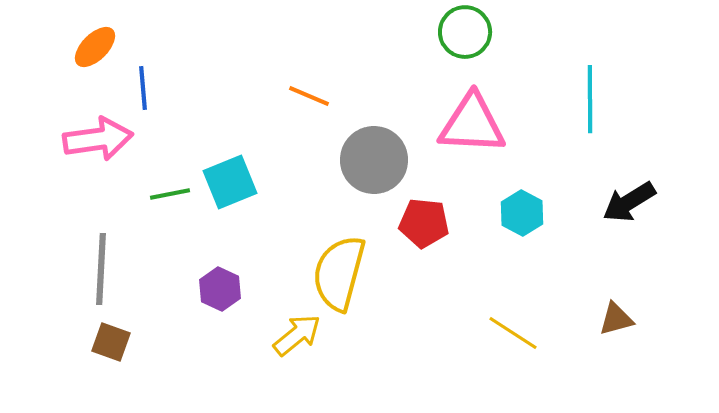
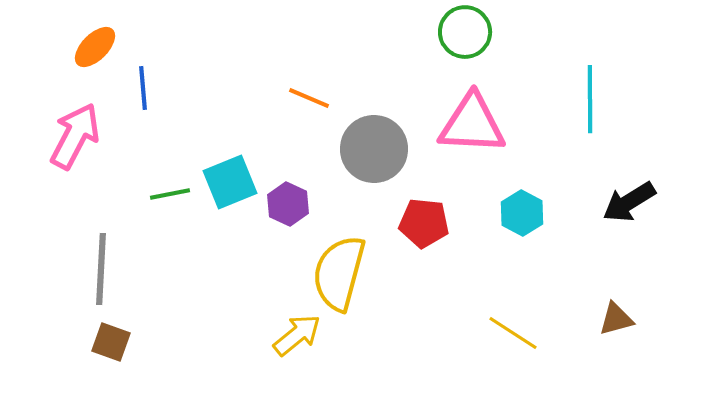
orange line: moved 2 px down
pink arrow: moved 23 px left, 3 px up; rotated 54 degrees counterclockwise
gray circle: moved 11 px up
purple hexagon: moved 68 px right, 85 px up
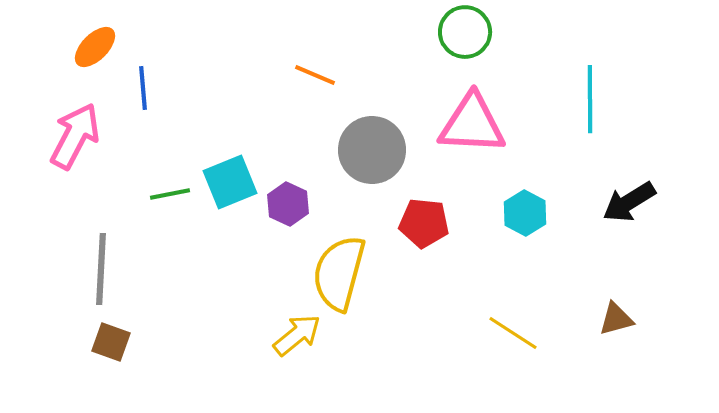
orange line: moved 6 px right, 23 px up
gray circle: moved 2 px left, 1 px down
cyan hexagon: moved 3 px right
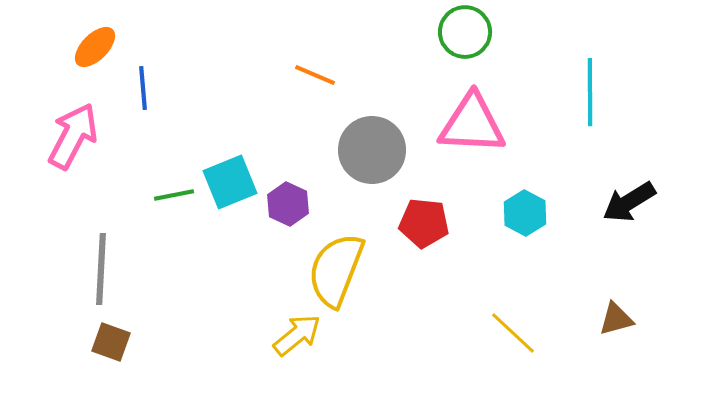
cyan line: moved 7 px up
pink arrow: moved 2 px left
green line: moved 4 px right, 1 px down
yellow semicircle: moved 3 px left, 3 px up; rotated 6 degrees clockwise
yellow line: rotated 10 degrees clockwise
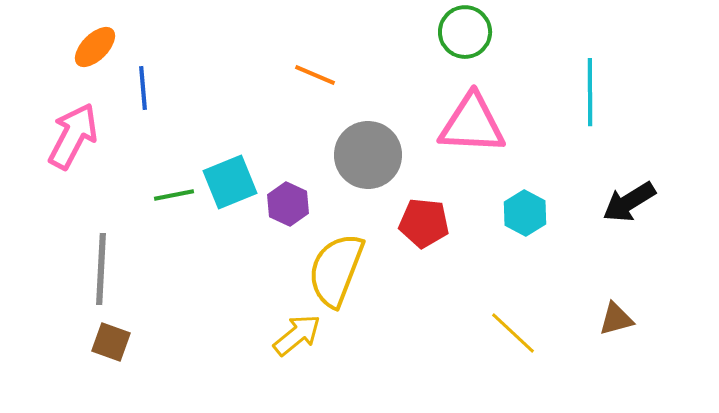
gray circle: moved 4 px left, 5 px down
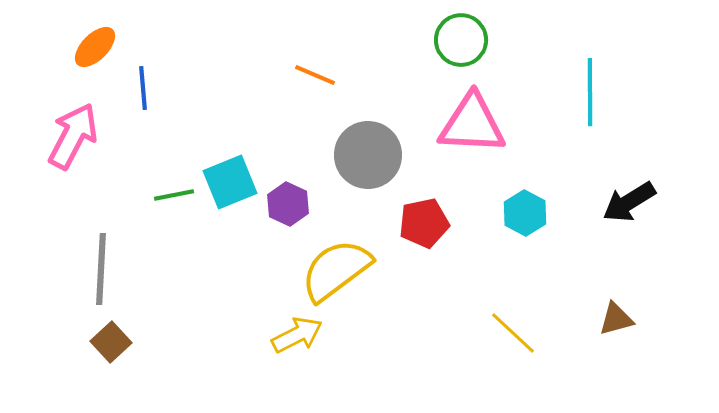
green circle: moved 4 px left, 8 px down
red pentagon: rotated 18 degrees counterclockwise
yellow semicircle: rotated 32 degrees clockwise
yellow arrow: rotated 12 degrees clockwise
brown square: rotated 27 degrees clockwise
